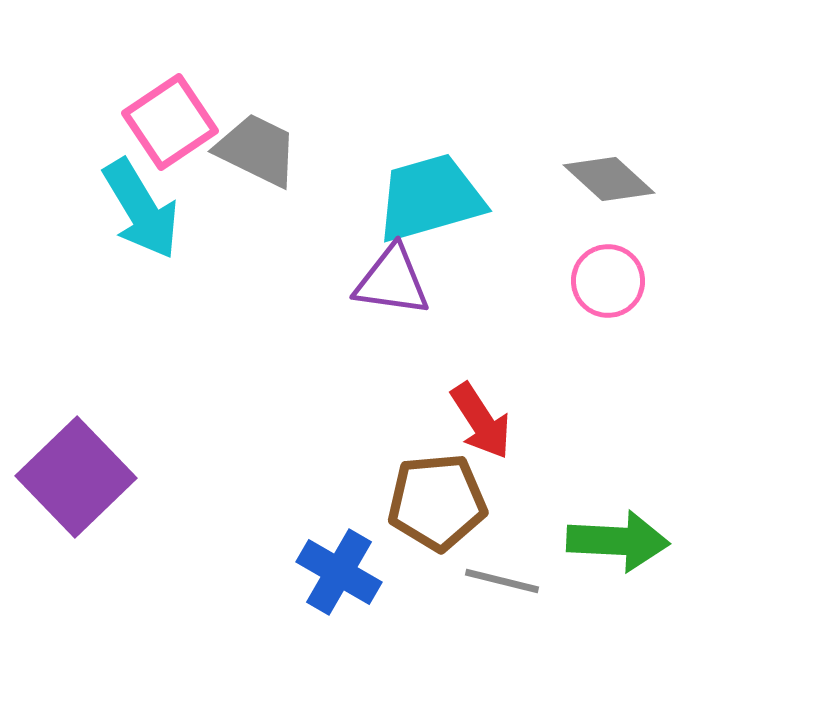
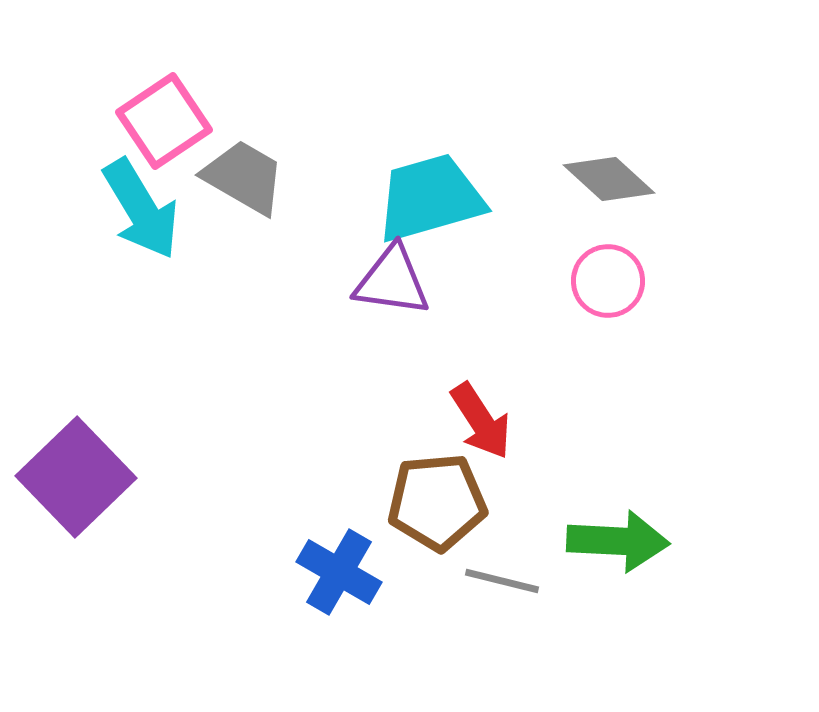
pink square: moved 6 px left, 1 px up
gray trapezoid: moved 13 px left, 27 px down; rotated 4 degrees clockwise
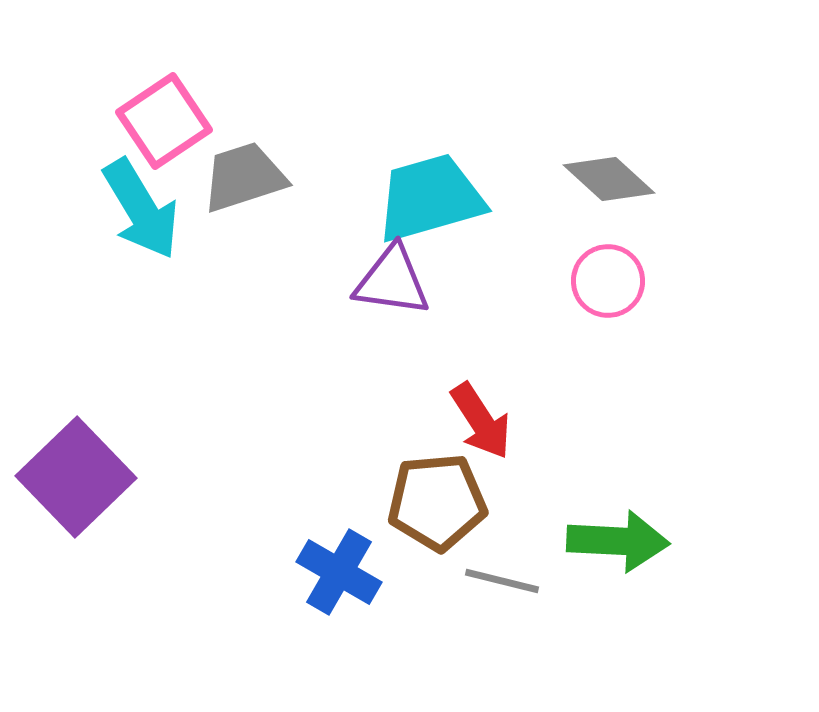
gray trapezoid: rotated 48 degrees counterclockwise
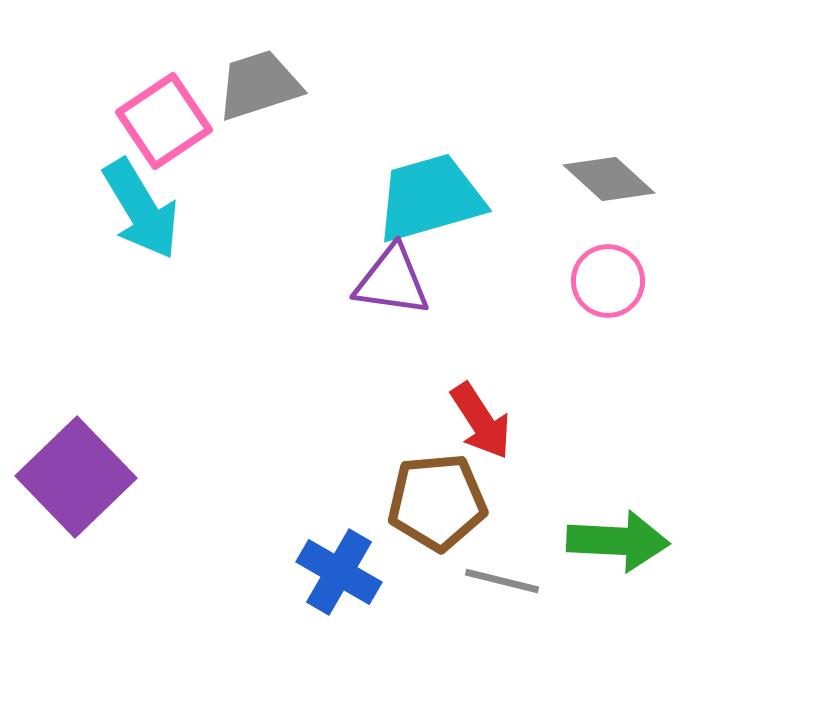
gray trapezoid: moved 15 px right, 92 px up
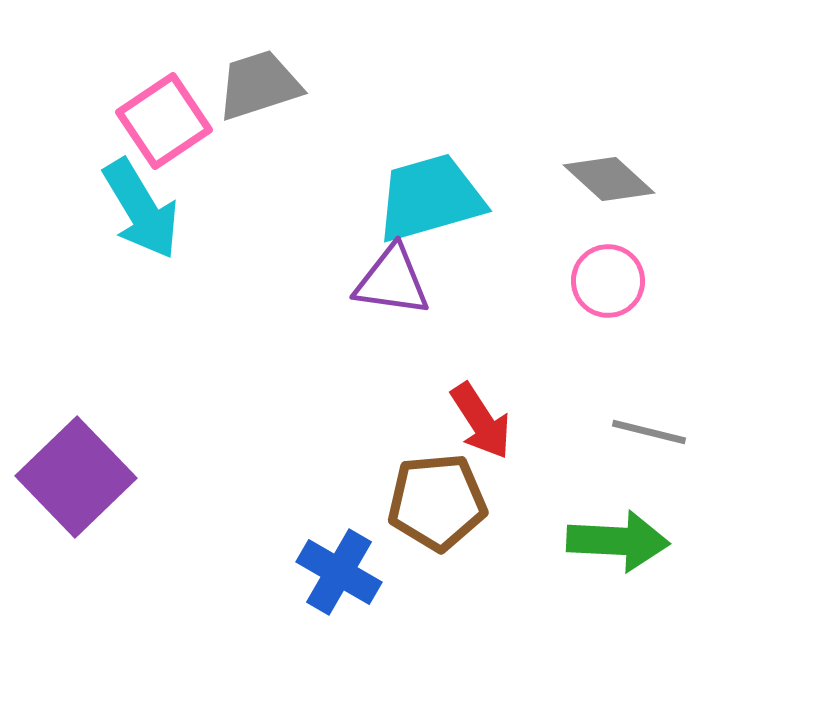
gray line: moved 147 px right, 149 px up
